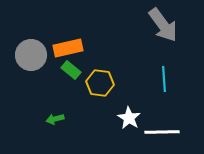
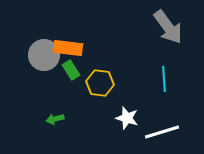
gray arrow: moved 5 px right, 2 px down
orange rectangle: rotated 20 degrees clockwise
gray circle: moved 13 px right
green rectangle: rotated 18 degrees clockwise
white star: moved 2 px left; rotated 15 degrees counterclockwise
white line: rotated 16 degrees counterclockwise
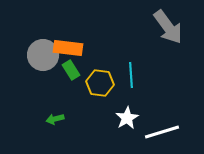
gray circle: moved 1 px left
cyan line: moved 33 px left, 4 px up
white star: rotated 25 degrees clockwise
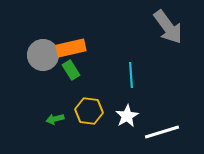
orange rectangle: moved 3 px right; rotated 20 degrees counterclockwise
yellow hexagon: moved 11 px left, 28 px down
white star: moved 2 px up
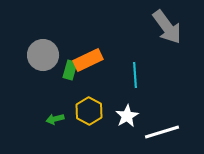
gray arrow: moved 1 px left
orange rectangle: moved 17 px right, 12 px down; rotated 12 degrees counterclockwise
green rectangle: moved 1 px left; rotated 48 degrees clockwise
cyan line: moved 4 px right
yellow hexagon: rotated 20 degrees clockwise
